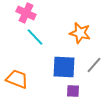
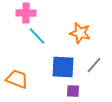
pink cross: rotated 24 degrees counterclockwise
cyan line: moved 2 px right, 1 px up
blue square: moved 1 px left
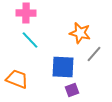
cyan line: moved 7 px left, 4 px down
gray line: moved 11 px up
purple square: moved 1 px left, 1 px up; rotated 24 degrees counterclockwise
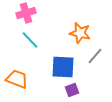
pink cross: rotated 18 degrees counterclockwise
gray line: moved 1 px right, 2 px down
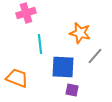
cyan line: moved 10 px right, 4 px down; rotated 36 degrees clockwise
orange trapezoid: moved 1 px up
purple square: rotated 32 degrees clockwise
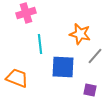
orange star: moved 1 px down
purple square: moved 18 px right
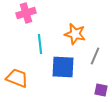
orange star: moved 5 px left
gray line: rotated 18 degrees counterclockwise
purple square: moved 11 px right
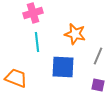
pink cross: moved 7 px right
cyan line: moved 3 px left, 2 px up
gray line: moved 3 px right
orange trapezoid: moved 1 px left
purple square: moved 3 px left, 5 px up
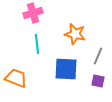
cyan line: moved 2 px down
blue square: moved 3 px right, 2 px down
purple square: moved 4 px up
